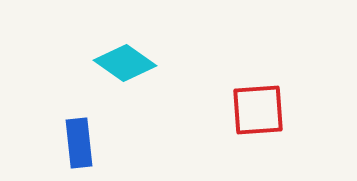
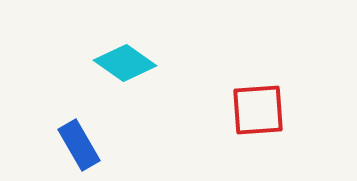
blue rectangle: moved 2 px down; rotated 24 degrees counterclockwise
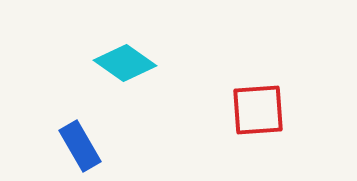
blue rectangle: moved 1 px right, 1 px down
